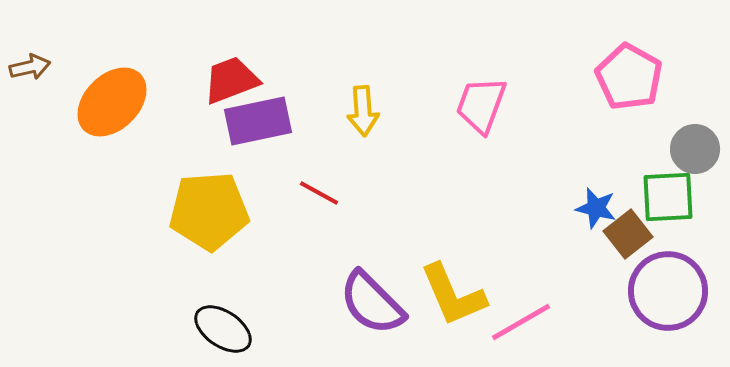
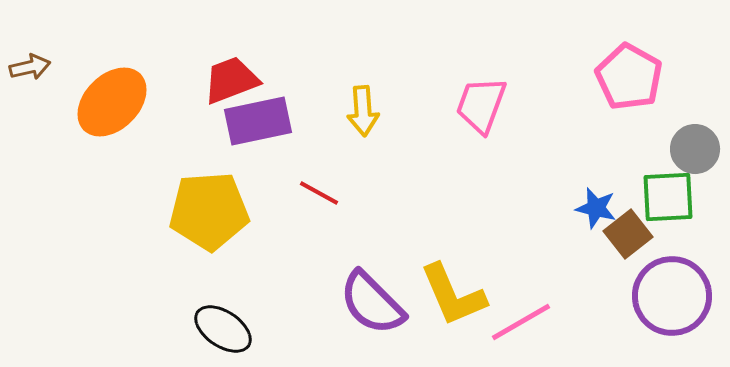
purple circle: moved 4 px right, 5 px down
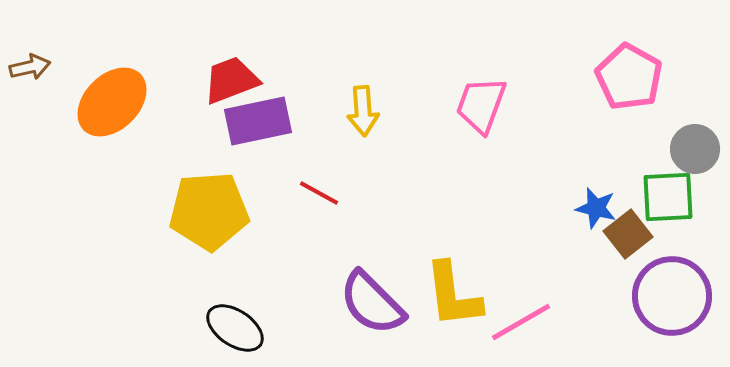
yellow L-shape: rotated 16 degrees clockwise
black ellipse: moved 12 px right, 1 px up
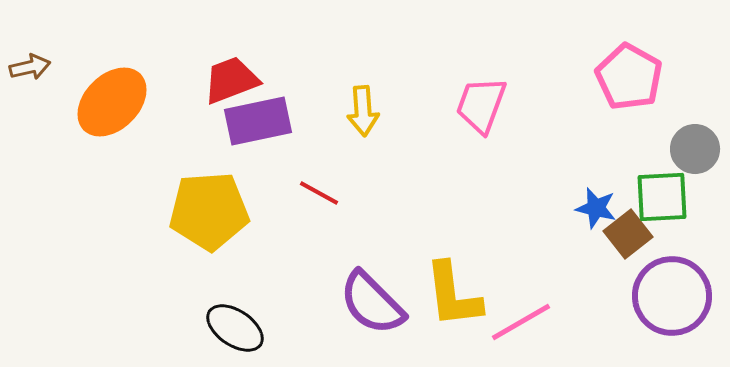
green square: moved 6 px left
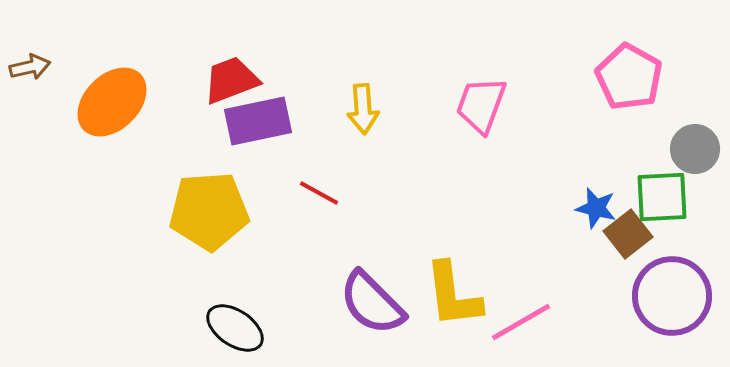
yellow arrow: moved 2 px up
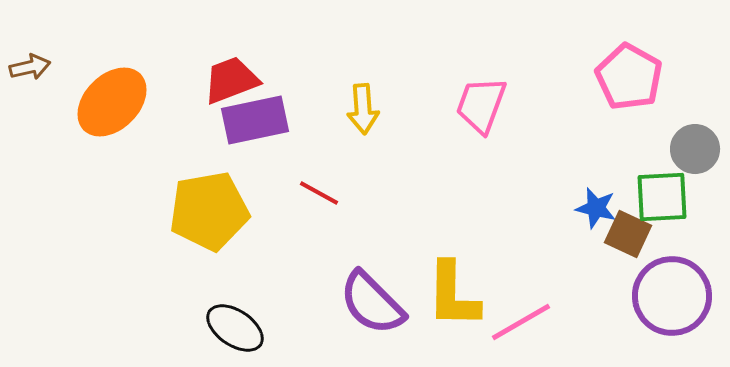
purple rectangle: moved 3 px left, 1 px up
yellow pentagon: rotated 6 degrees counterclockwise
brown square: rotated 27 degrees counterclockwise
yellow L-shape: rotated 8 degrees clockwise
